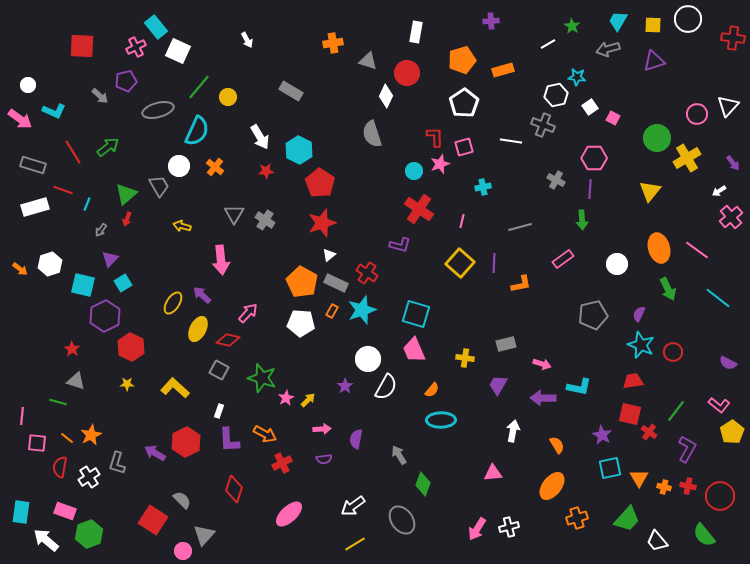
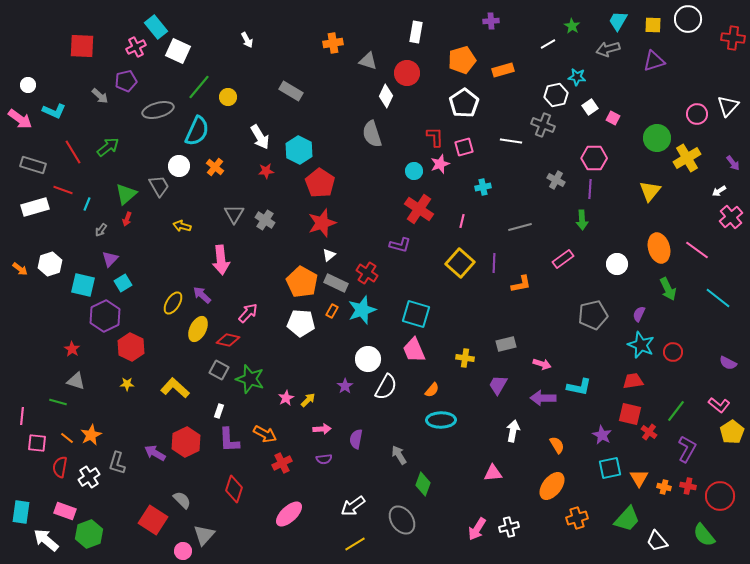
green star at (262, 378): moved 12 px left, 1 px down
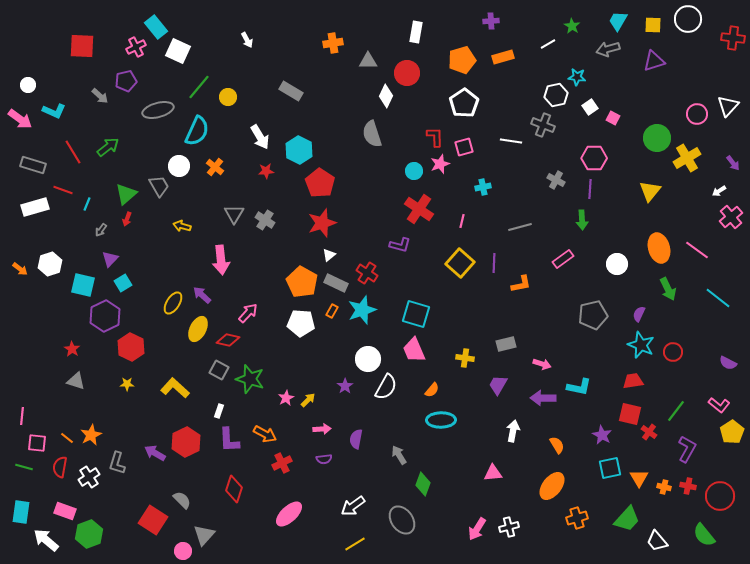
gray triangle at (368, 61): rotated 18 degrees counterclockwise
orange rectangle at (503, 70): moved 13 px up
green line at (58, 402): moved 34 px left, 65 px down
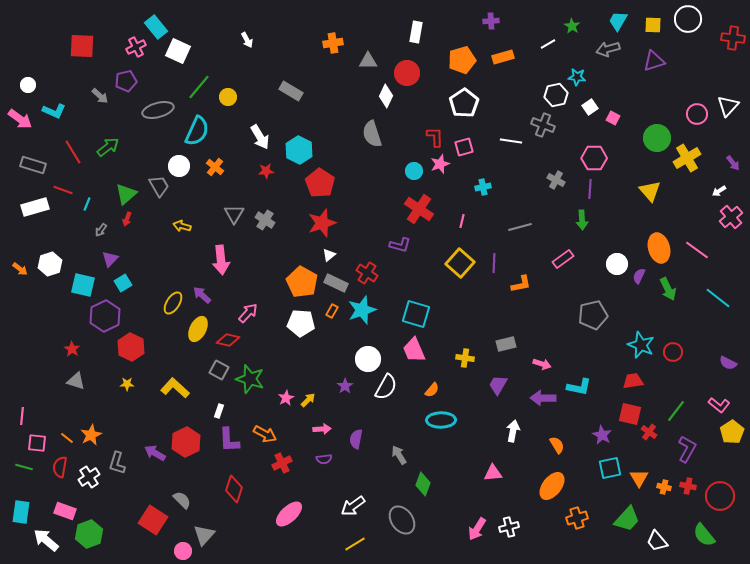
yellow triangle at (650, 191): rotated 20 degrees counterclockwise
purple semicircle at (639, 314): moved 38 px up
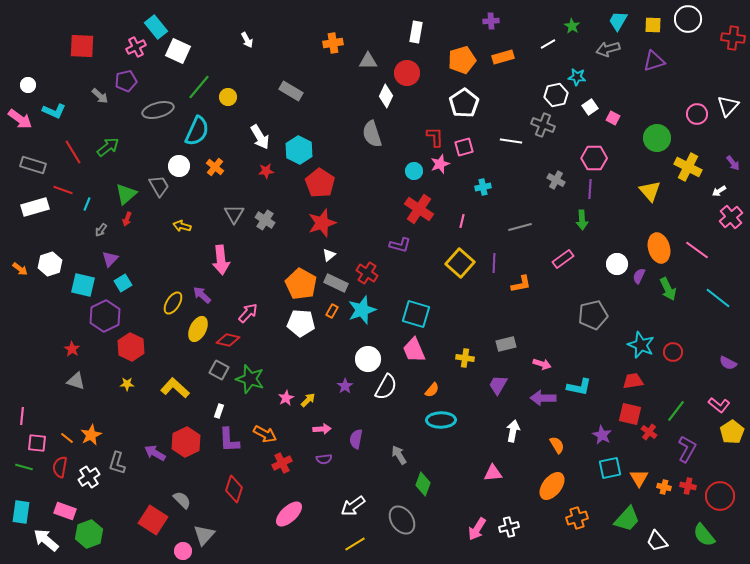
yellow cross at (687, 158): moved 1 px right, 9 px down; rotated 32 degrees counterclockwise
orange pentagon at (302, 282): moved 1 px left, 2 px down
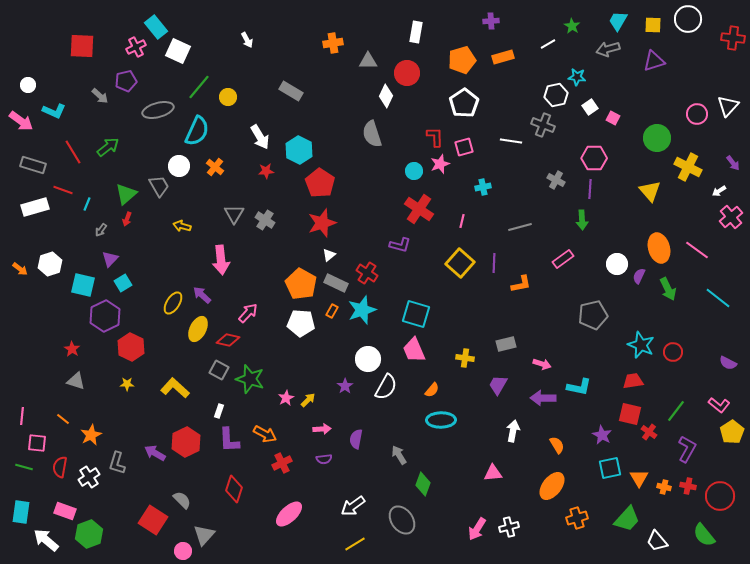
pink arrow at (20, 119): moved 1 px right, 2 px down
orange line at (67, 438): moved 4 px left, 19 px up
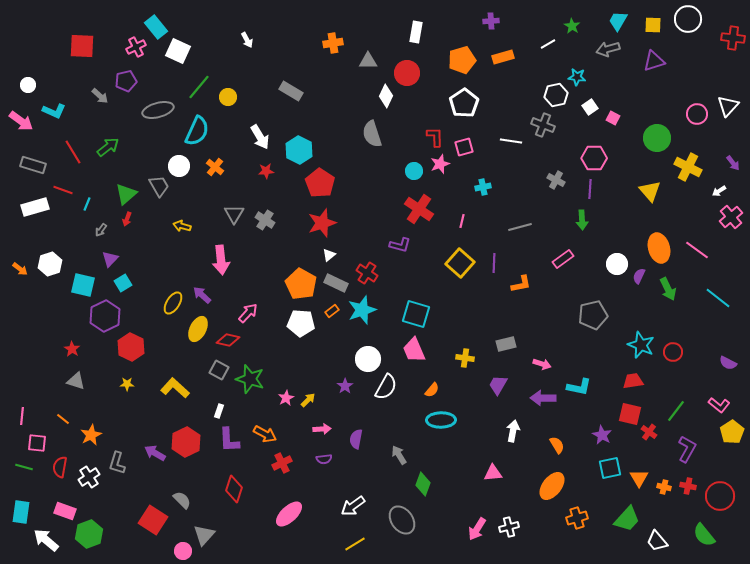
orange rectangle at (332, 311): rotated 24 degrees clockwise
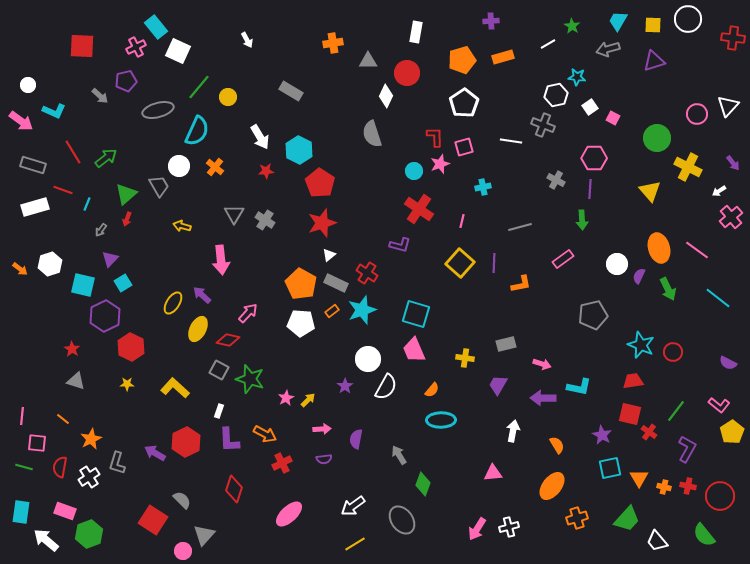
green arrow at (108, 147): moved 2 px left, 11 px down
orange star at (91, 435): moved 4 px down
